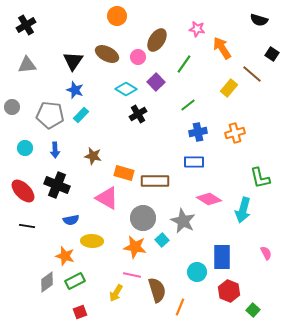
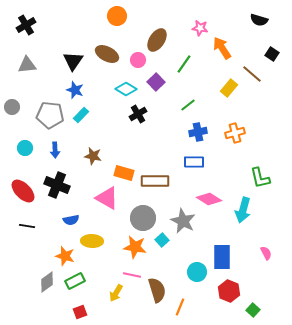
pink star at (197, 29): moved 3 px right, 1 px up
pink circle at (138, 57): moved 3 px down
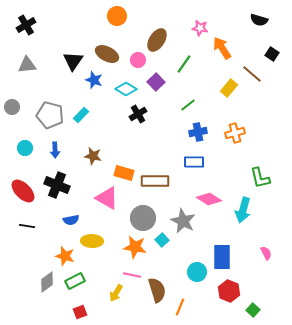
blue star at (75, 90): moved 19 px right, 10 px up
gray pentagon at (50, 115): rotated 8 degrees clockwise
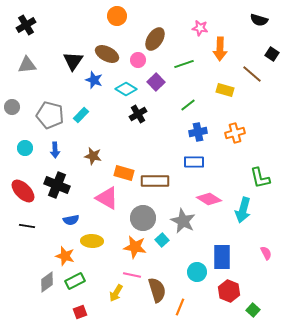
brown ellipse at (157, 40): moved 2 px left, 1 px up
orange arrow at (222, 48): moved 2 px left, 1 px down; rotated 145 degrees counterclockwise
green line at (184, 64): rotated 36 degrees clockwise
yellow rectangle at (229, 88): moved 4 px left, 2 px down; rotated 66 degrees clockwise
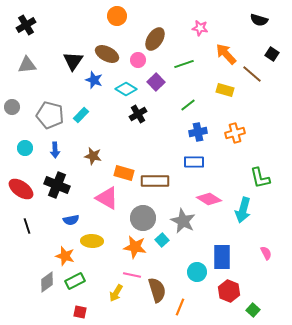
orange arrow at (220, 49): moved 6 px right, 5 px down; rotated 135 degrees clockwise
red ellipse at (23, 191): moved 2 px left, 2 px up; rotated 10 degrees counterclockwise
black line at (27, 226): rotated 63 degrees clockwise
red square at (80, 312): rotated 32 degrees clockwise
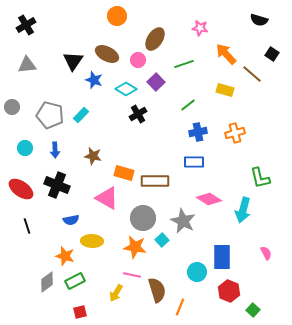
red square at (80, 312): rotated 24 degrees counterclockwise
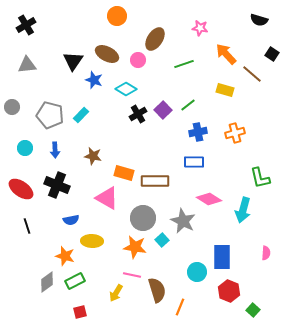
purple square at (156, 82): moved 7 px right, 28 px down
pink semicircle at (266, 253): rotated 32 degrees clockwise
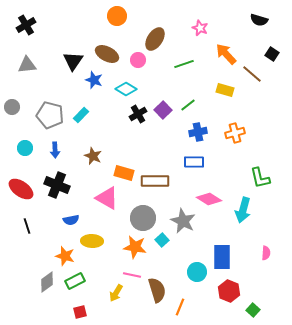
pink star at (200, 28): rotated 14 degrees clockwise
brown star at (93, 156): rotated 12 degrees clockwise
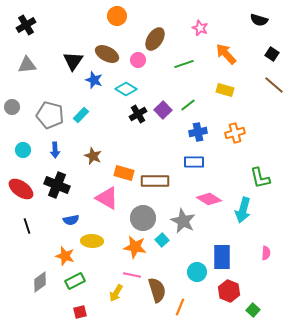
brown line at (252, 74): moved 22 px right, 11 px down
cyan circle at (25, 148): moved 2 px left, 2 px down
gray diamond at (47, 282): moved 7 px left
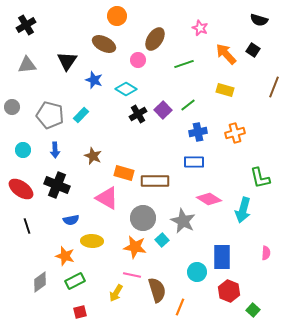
brown ellipse at (107, 54): moved 3 px left, 10 px up
black square at (272, 54): moved 19 px left, 4 px up
black triangle at (73, 61): moved 6 px left
brown line at (274, 85): moved 2 px down; rotated 70 degrees clockwise
